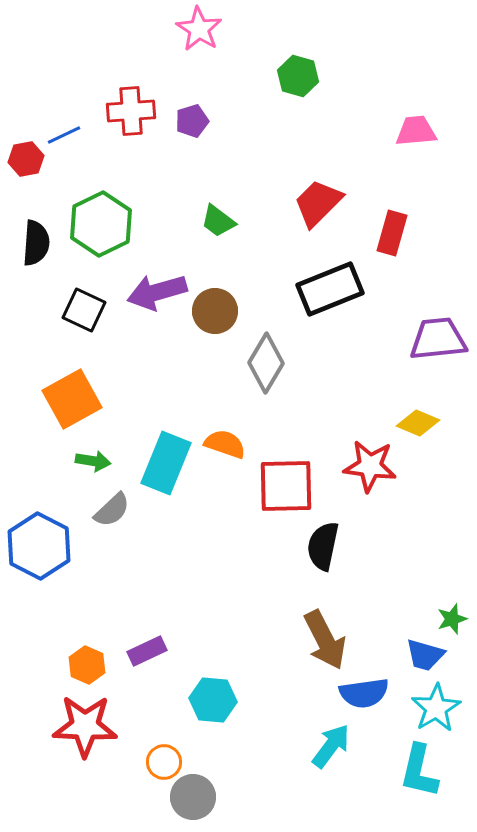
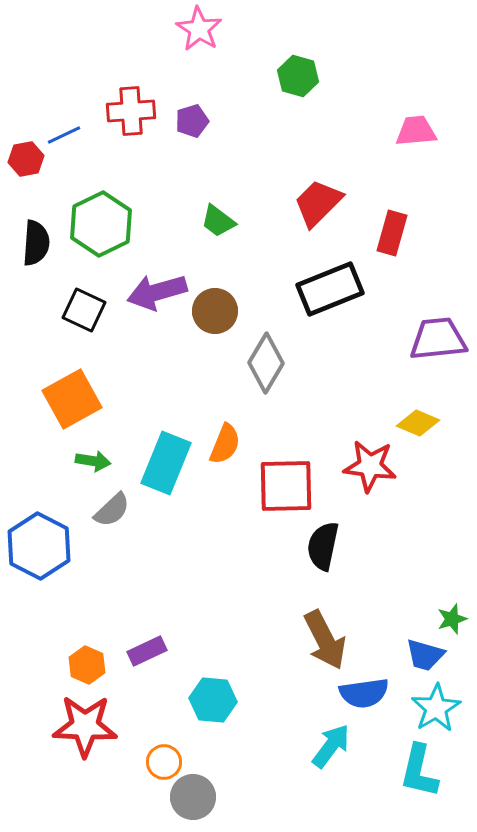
orange semicircle at (225, 444): rotated 93 degrees clockwise
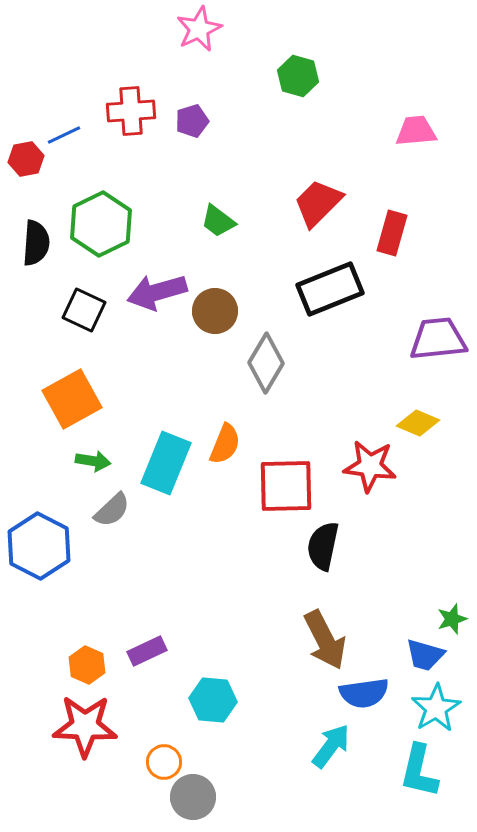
pink star at (199, 29): rotated 15 degrees clockwise
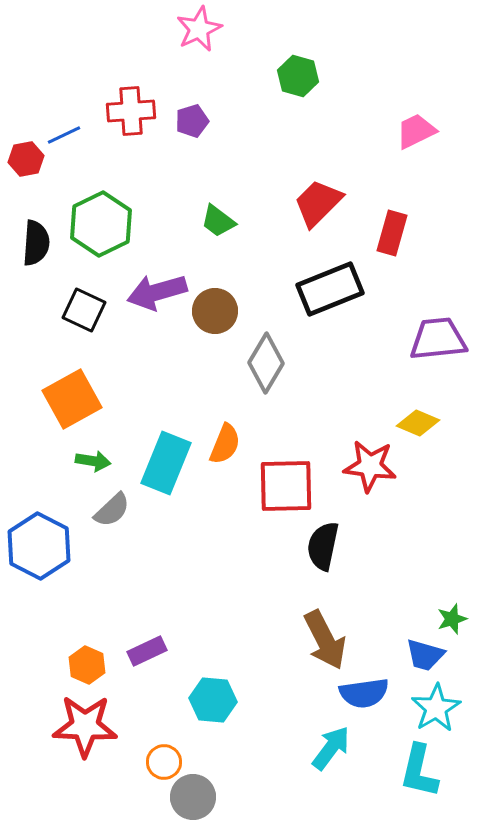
pink trapezoid at (416, 131): rotated 21 degrees counterclockwise
cyan arrow at (331, 746): moved 2 px down
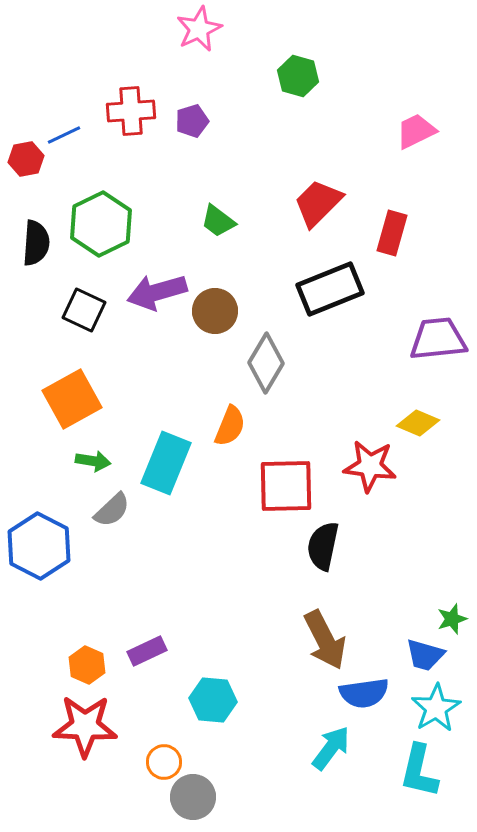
orange semicircle at (225, 444): moved 5 px right, 18 px up
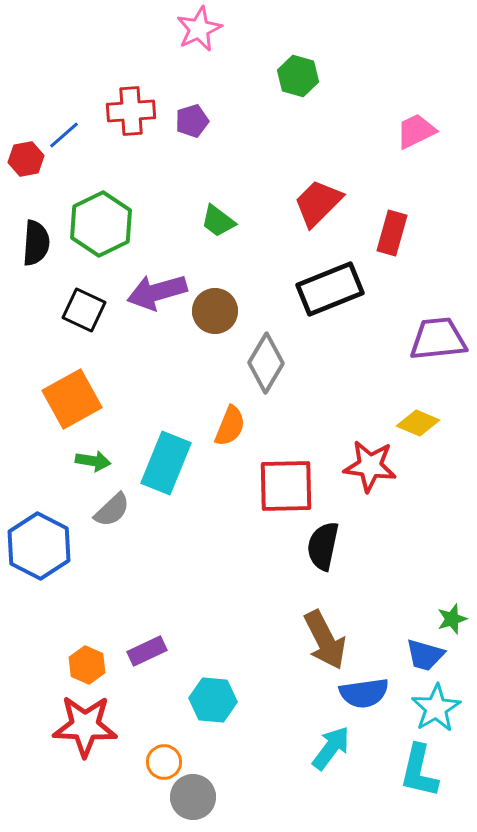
blue line at (64, 135): rotated 16 degrees counterclockwise
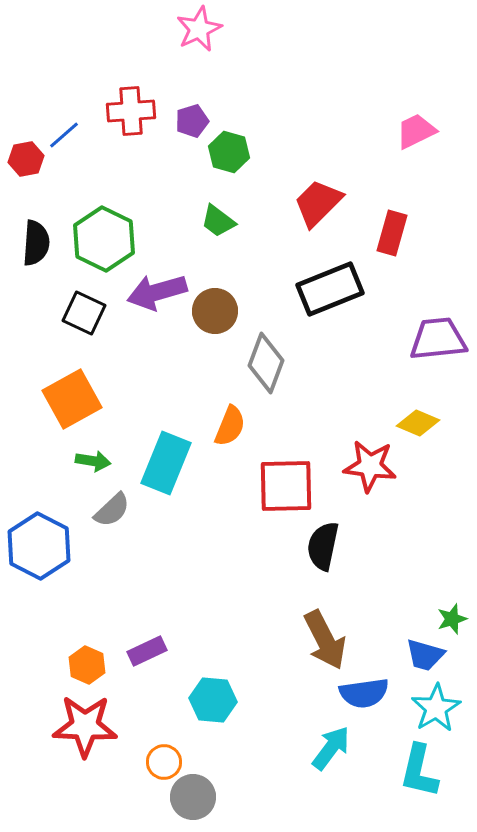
green hexagon at (298, 76): moved 69 px left, 76 px down
green hexagon at (101, 224): moved 3 px right, 15 px down; rotated 8 degrees counterclockwise
black square at (84, 310): moved 3 px down
gray diamond at (266, 363): rotated 10 degrees counterclockwise
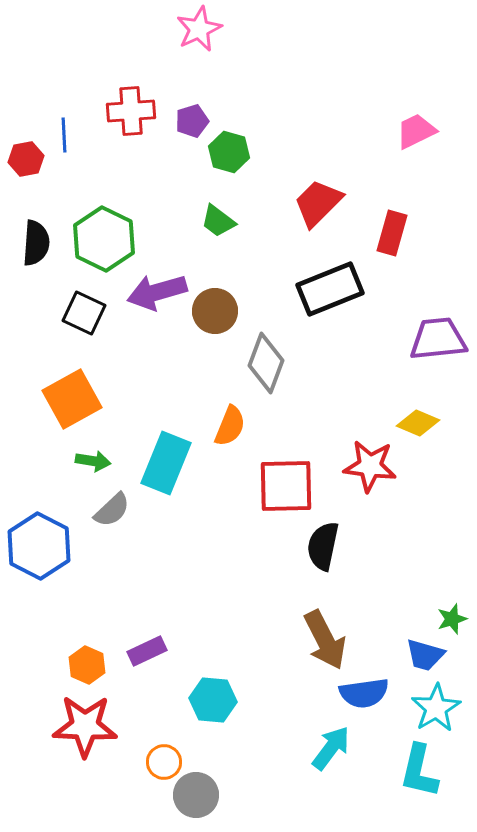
blue line at (64, 135): rotated 52 degrees counterclockwise
gray circle at (193, 797): moved 3 px right, 2 px up
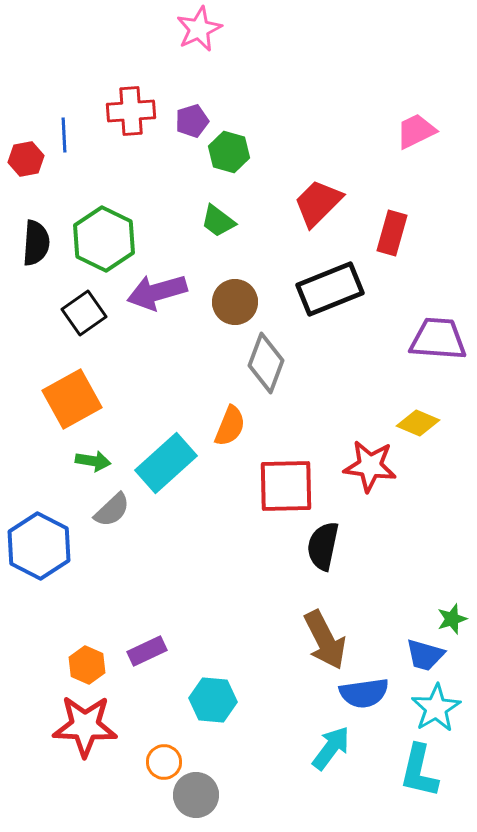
brown circle at (215, 311): moved 20 px right, 9 px up
black square at (84, 313): rotated 30 degrees clockwise
purple trapezoid at (438, 339): rotated 10 degrees clockwise
cyan rectangle at (166, 463): rotated 26 degrees clockwise
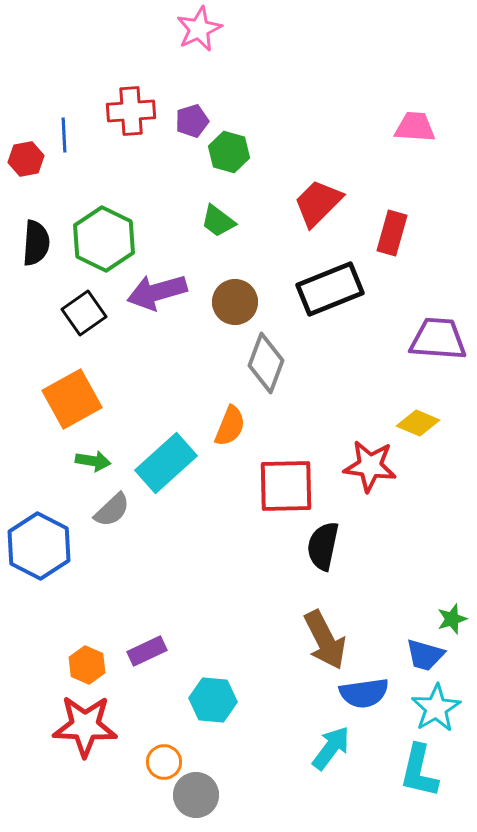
pink trapezoid at (416, 131): moved 1 px left, 4 px up; rotated 30 degrees clockwise
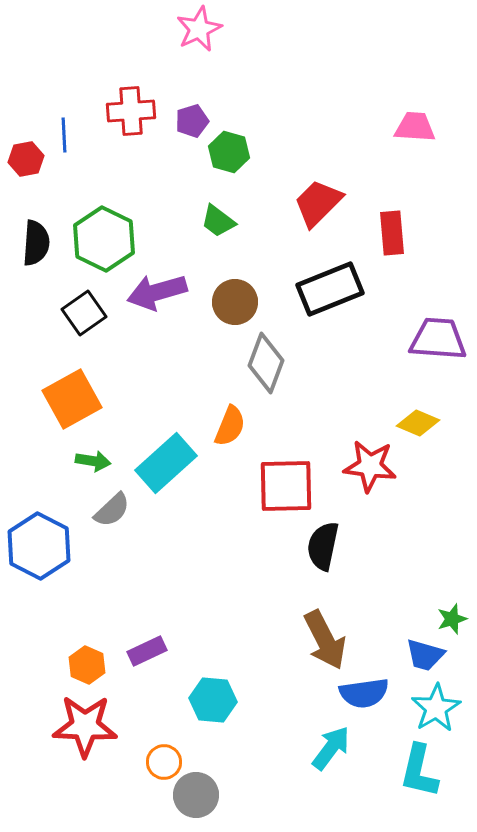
red rectangle at (392, 233): rotated 21 degrees counterclockwise
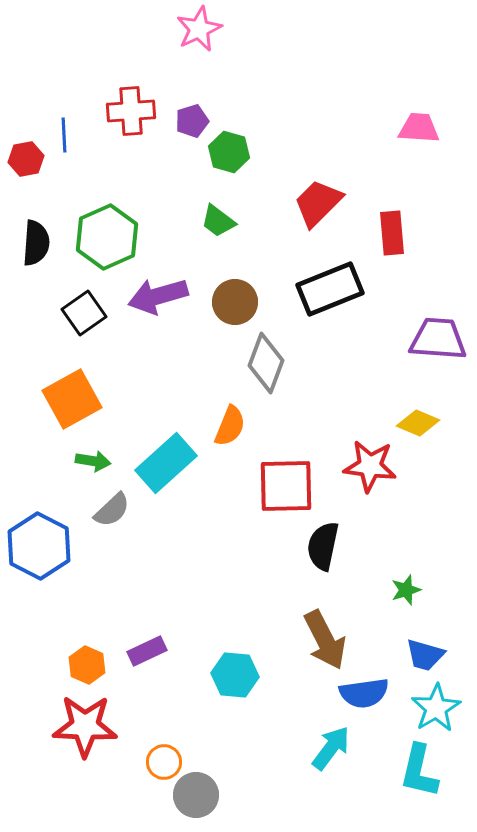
pink trapezoid at (415, 127): moved 4 px right, 1 px down
green hexagon at (104, 239): moved 3 px right, 2 px up; rotated 10 degrees clockwise
purple arrow at (157, 292): moved 1 px right, 4 px down
green star at (452, 619): moved 46 px left, 29 px up
cyan hexagon at (213, 700): moved 22 px right, 25 px up
